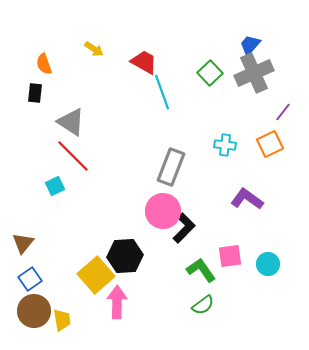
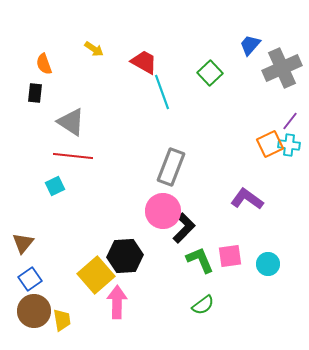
gray cross: moved 28 px right, 5 px up
purple line: moved 7 px right, 9 px down
cyan cross: moved 64 px right
red line: rotated 39 degrees counterclockwise
green L-shape: moved 1 px left, 10 px up; rotated 12 degrees clockwise
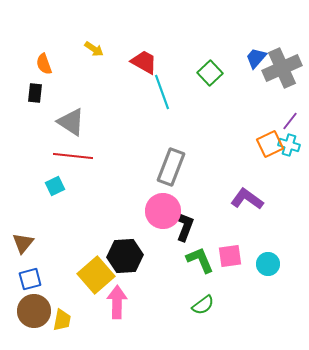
blue trapezoid: moved 6 px right, 13 px down
cyan cross: rotated 10 degrees clockwise
black L-shape: moved 2 px up; rotated 24 degrees counterclockwise
blue square: rotated 20 degrees clockwise
yellow trapezoid: rotated 20 degrees clockwise
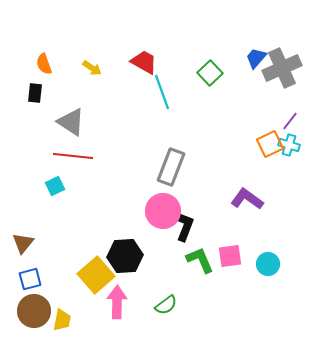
yellow arrow: moved 2 px left, 19 px down
green semicircle: moved 37 px left
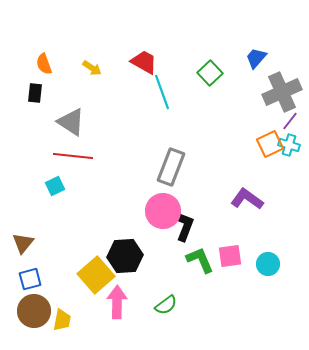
gray cross: moved 24 px down
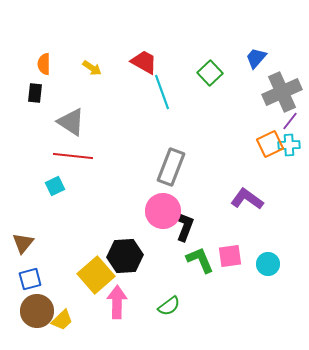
orange semicircle: rotated 20 degrees clockwise
cyan cross: rotated 20 degrees counterclockwise
green semicircle: moved 3 px right, 1 px down
brown circle: moved 3 px right
yellow trapezoid: rotated 35 degrees clockwise
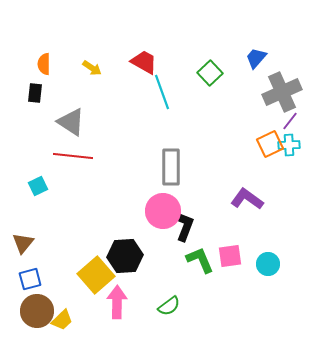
gray rectangle: rotated 21 degrees counterclockwise
cyan square: moved 17 px left
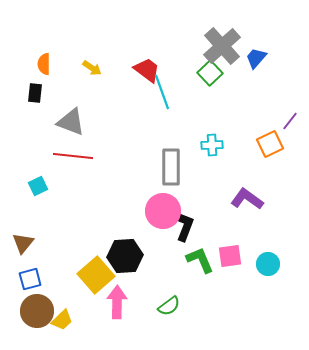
red trapezoid: moved 3 px right, 8 px down; rotated 8 degrees clockwise
gray cross: moved 60 px left, 46 px up; rotated 18 degrees counterclockwise
gray triangle: rotated 12 degrees counterclockwise
cyan cross: moved 77 px left
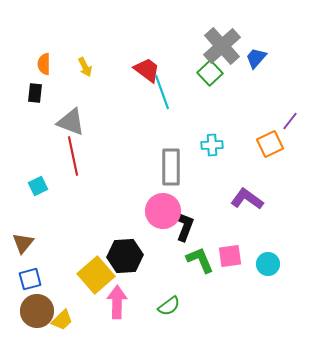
yellow arrow: moved 7 px left, 1 px up; rotated 30 degrees clockwise
red line: rotated 72 degrees clockwise
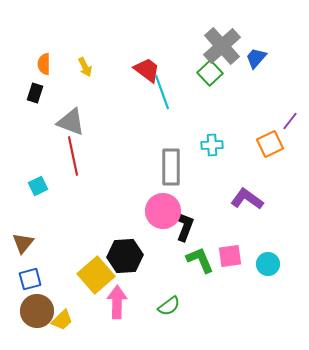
black rectangle: rotated 12 degrees clockwise
